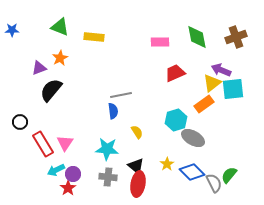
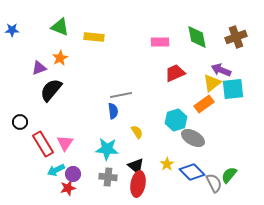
red star: rotated 21 degrees clockwise
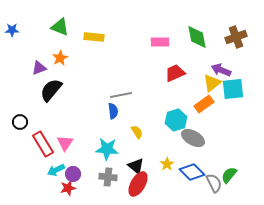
red ellipse: rotated 20 degrees clockwise
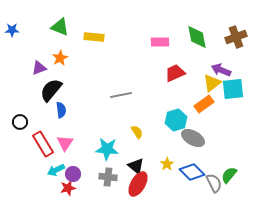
blue semicircle: moved 52 px left, 1 px up
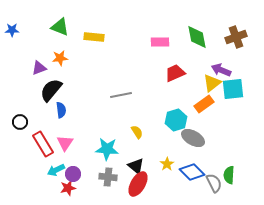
orange star: rotated 21 degrees clockwise
green semicircle: rotated 36 degrees counterclockwise
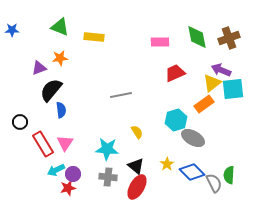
brown cross: moved 7 px left, 1 px down
red ellipse: moved 1 px left, 3 px down
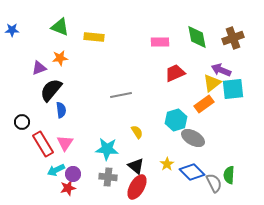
brown cross: moved 4 px right
black circle: moved 2 px right
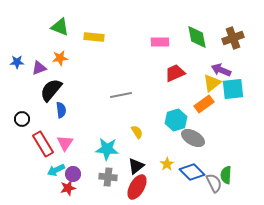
blue star: moved 5 px right, 32 px down
black circle: moved 3 px up
black triangle: rotated 42 degrees clockwise
green semicircle: moved 3 px left
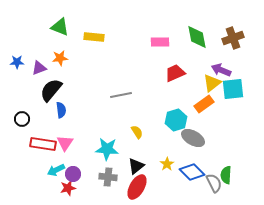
red rectangle: rotated 50 degrees counterclockwise
